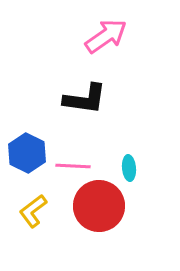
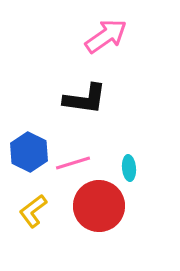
blue hexagon: moved 2 px right, 1 px up
pink line: moved 3 px up; rotated 20 degrees counterclockwise
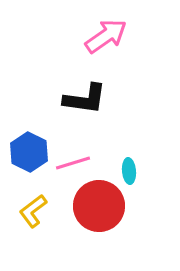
cyan ellipse: moved 3 px down
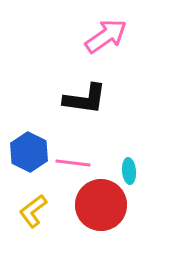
pink line: rotated 24 degrees clockwise
red circle: moved 2 px right, 1 px up
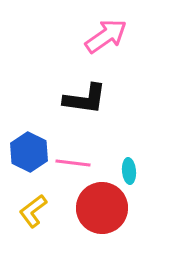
red circle: moved 1 px right, 3 px down
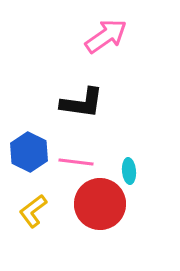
black L-shape: moved 3 px left, 4 px down
pink line: moved 3 px right, 1 px up
red circle: moved 2 px left, 4 px up
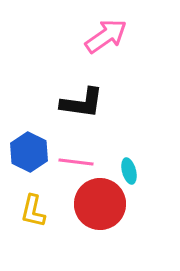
cyan ellipse: rotated 10 degrees counterclockwise
yellow L-shape: rotated 40 degrees counterclockwise
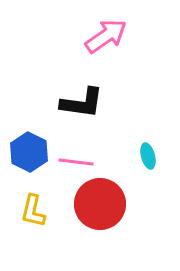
cyan ellipse: moved 19 px right, 15 px up
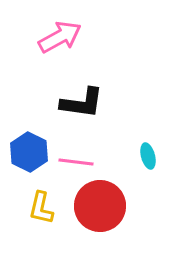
pink arrow: moved 46 px left, 1 px down; rotated 6 degrees clockwise
red circle: moved 2 px down
yellow L-shape: moved 8 px right, 3 px up
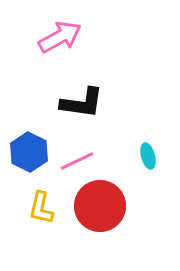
pink line: moved 1 px right, 1 px up; rotated 32 degrees counterclockwise
